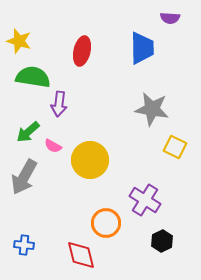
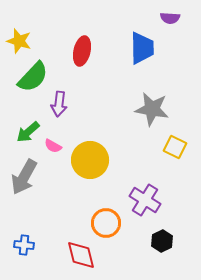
green semicircle: rotated 124 degrees clockwise
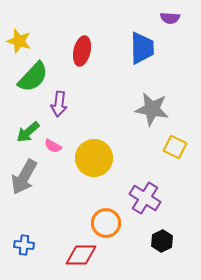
yellow circle: moved 4 px right, 2 px up
purple cross: moved 2 px up
red diamond: rotated 76 degrees counterclockwise
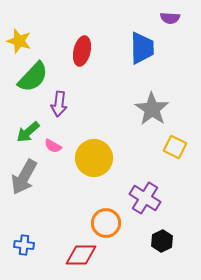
gray star: rotated 24 degrees clockwise
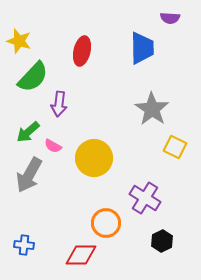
gray arrow: moved 5 px right, 2 px up
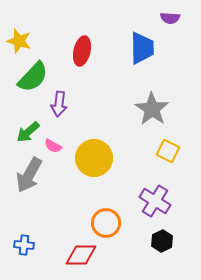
yellow square: moved 7 px left, 4 px down
purple cross: moved 10 px right, 3 px down
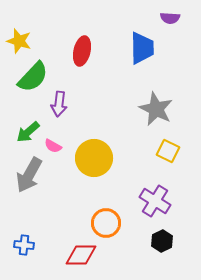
gray star: moved 4 px right; rotated 8 degrees counterclockwise
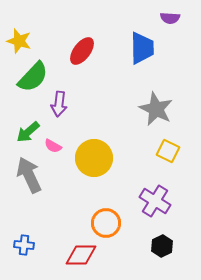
red ellipse: rotated 24 degrees clockwise
gray arrow: rotated 126 degrees clockwise
black hexagon: moved 5 px down
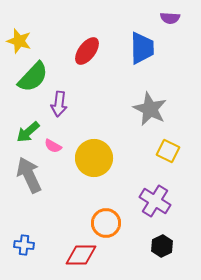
red ellipse: moved 5 px right
gray star: moved 6 px left
